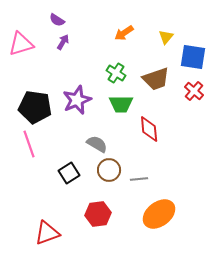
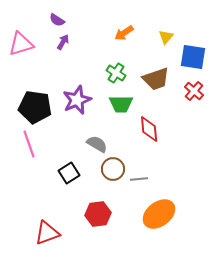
brown circle: moved 4 px right, 1 px up
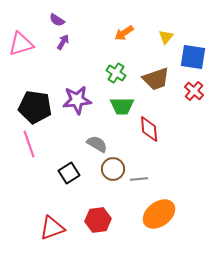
purple star: rotated 16 degrees clockwise
green trapezoid: moved 1 px right, 2 px down
red hexagon: moved 6 px down
red triangle: moved 5 px right, 5 px up
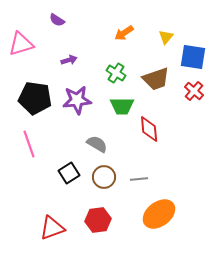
purple arrow: moved 6 px right, 18 px down; rotated 42 degrees clockwise
black pentagon: moved 9 px up
brown circle: moved 9 px left, 8 px down
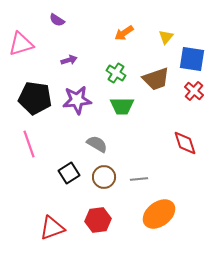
blue square: moved 1 px left, 2 px down
red diamond: moved 36 px right, 14 px down; rotated 12 degrees counterclockwise
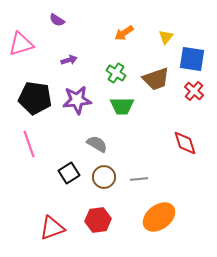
orange ellipse: moved 3 px down
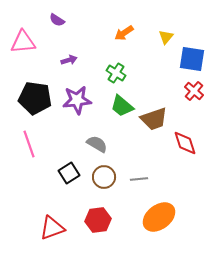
pink triangle: moved 2 px right, 2 px up; rotated 12 degrees clockwise
brown trapezoid: moved 2 px left, 40 px down
green trapezoid: rotated 40 degrees clockwise
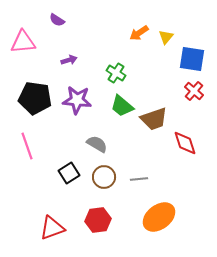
orange arrow: moved 15 px right
purple star: rotated 12 degrees clockwise
pink line: moved 2 px left, 2 px down
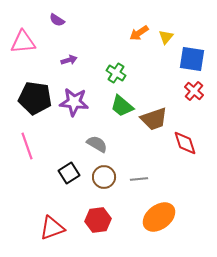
purple star: moved 3 px left, 2 px down
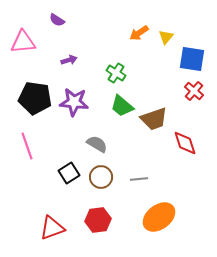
brown circle: moved 3 px left
